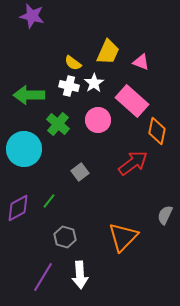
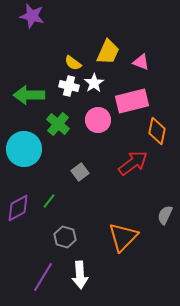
pink rectangle: rotated 56 degrees counterclockwise
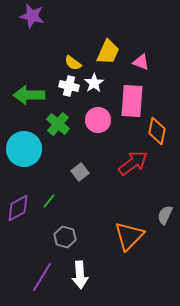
pink rectangle: rotated 72 degrees counterclockwise
orange triangle: moved 6 px right, 1 px up
purple line: moved 1 px left
